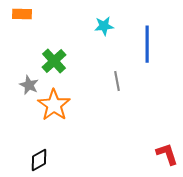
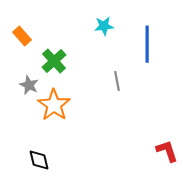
orange rectangle: moved 22 px down; rotated 48 degrees clockwise
red L-shape: moved 3 px up
black diamond: rotated 75 degrees counterclockwise
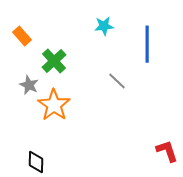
gray line: rotated 36 degrees counterclockwise
black diamond: moved 3 px left, 2 px down; rotated 15 degrees clockwise
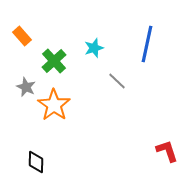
cyan star: moved 10 px left, 22 px down; rotated 12 degrees counterclockwise
blue line: rotated 12 degrees clockwise
gray star: moved 3 px left, 2 px down
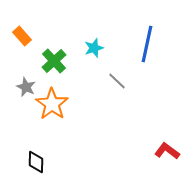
orange star: moved 2 px left, 1 px up
red L-shape: rotated 35 degrees counterclockwise
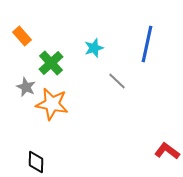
green cross: moved 3 px left, 2 px down
orange star: rotated 24 degrees counterclockwise
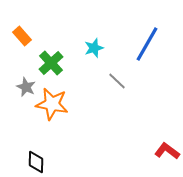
blue line: rotated 18 degrees clockwise
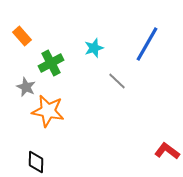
green cross: rotated 15 degrees clockwise
orange star: moved 4 px left, 7 px down
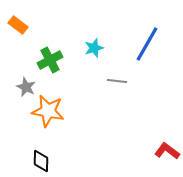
orange rectangle: moved 4 px left, 11 px up; rotated 12 degrees counterclockwise
green cross: moved 1 px left, 3 px up
gray line: rotated 36 degrees counterclockwise
black diamond: moved 5 px right, 1 px up
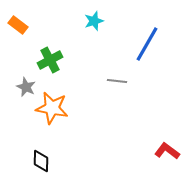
cyan star: moved 27 px up
orange star: moved 4 px right, 3 px up
